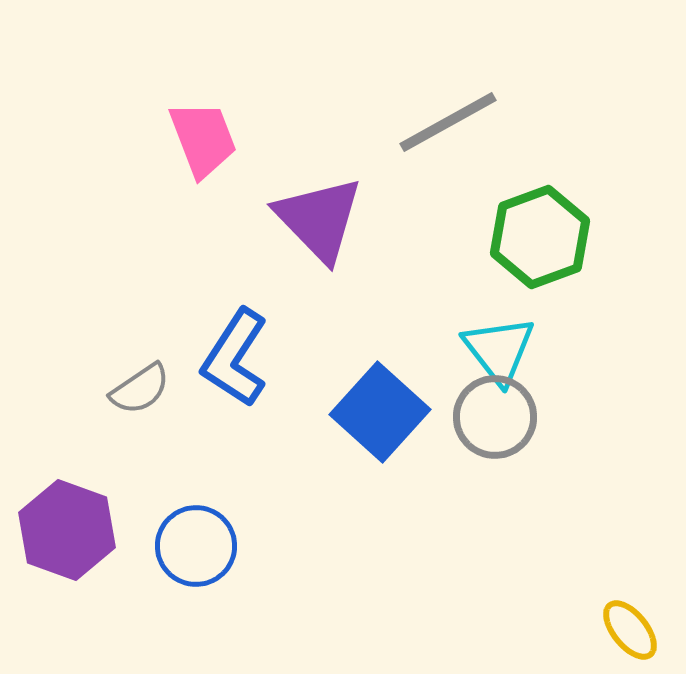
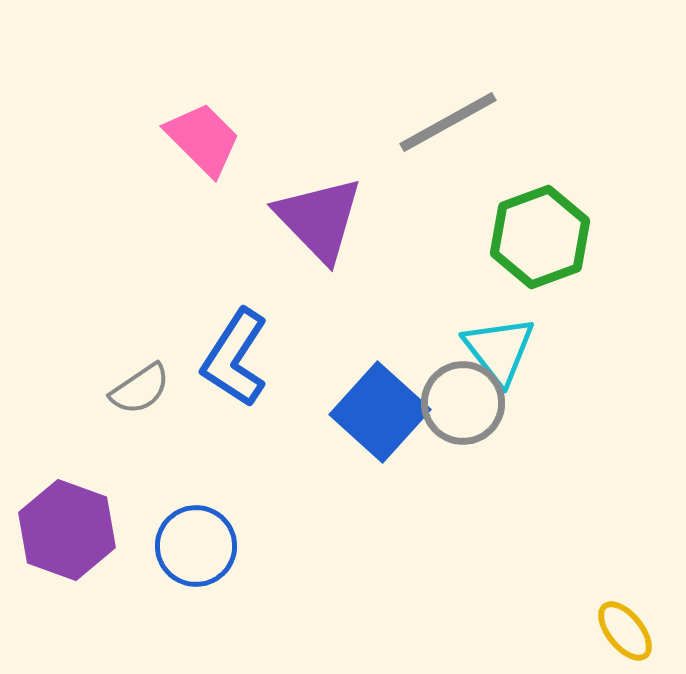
pink trapezoid: rotated 24 degrees counterclockwise
gray circle: moved 32 px left, 14 px up
yellow ellipse: moved 5 px left, 1 px down
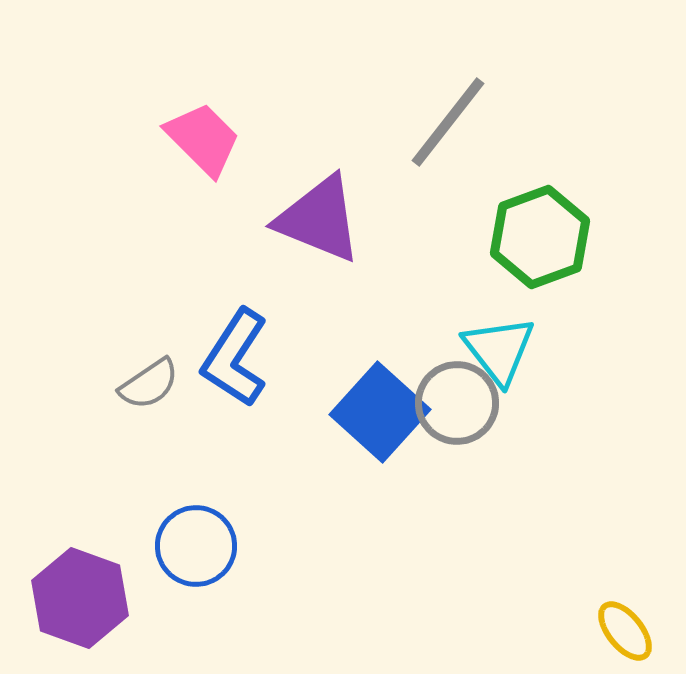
gray line: rotated 23 degrees counterclockwise
purple triangle: rotated 24 degrees counterclockwise
gray semicircle: moved 9 px right, 5 px up
gray circle: moved 6 px left
purple hexagon: moved 13 px right, 68 px down
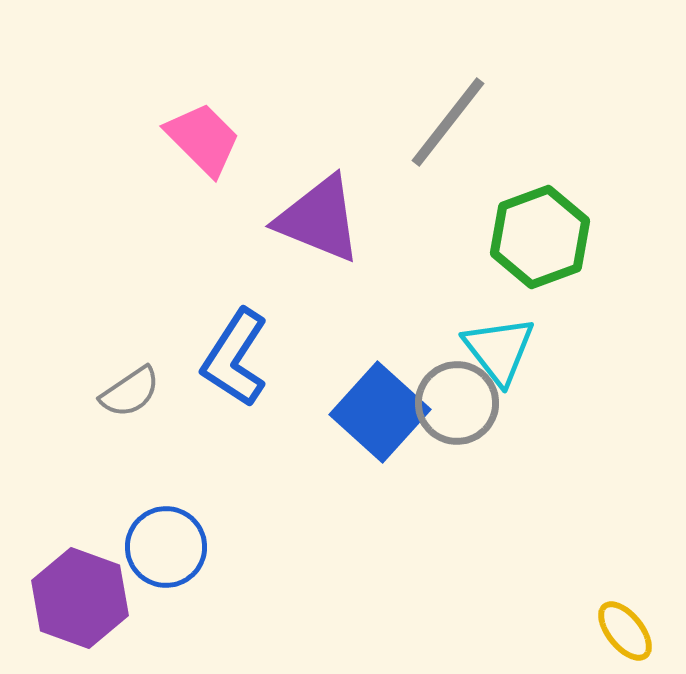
gray semicircle: moved 19 px left, 8 px down
blue circle: moved 30 px left, 1 px down
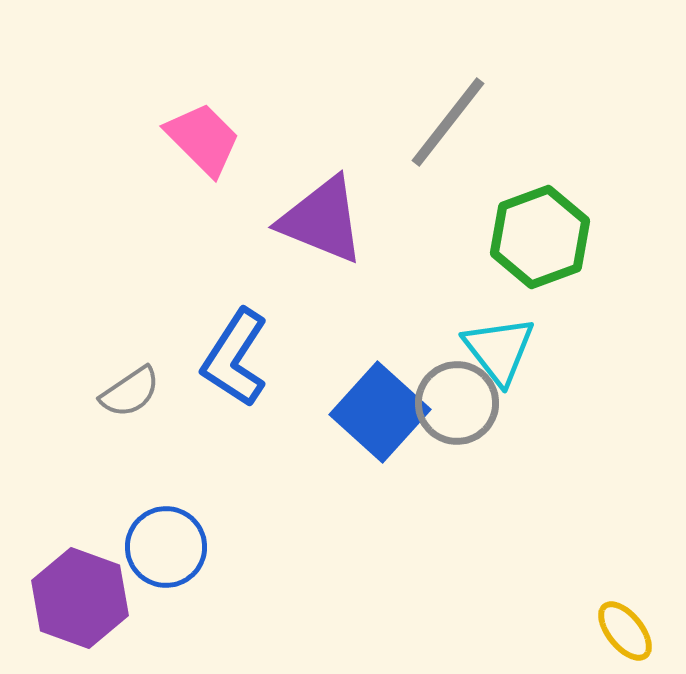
purple triangle: moved 3 px right, 1 px down
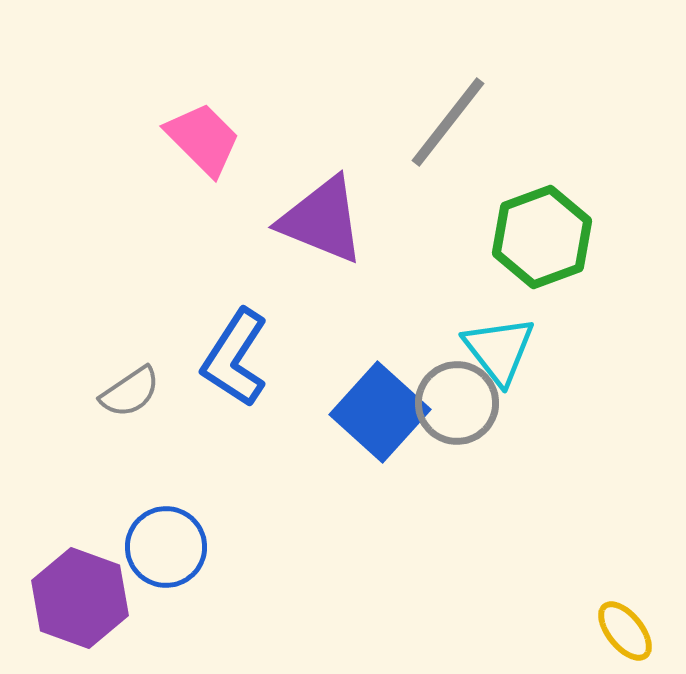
green hexagon: moved 2 px right
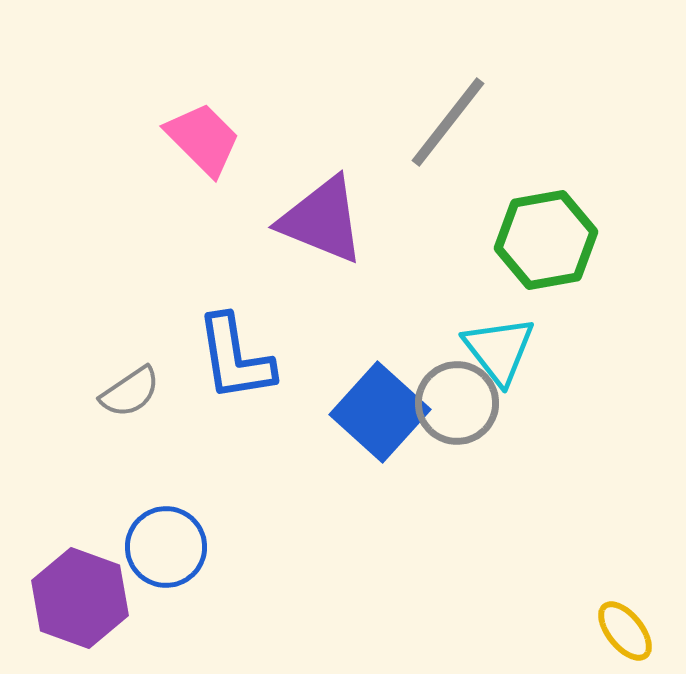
green hexagon: moved 4 px right, 3 px down; rotated 10 degrees clockwise
blue L-shape: rotated 42 degrees counterclockwise
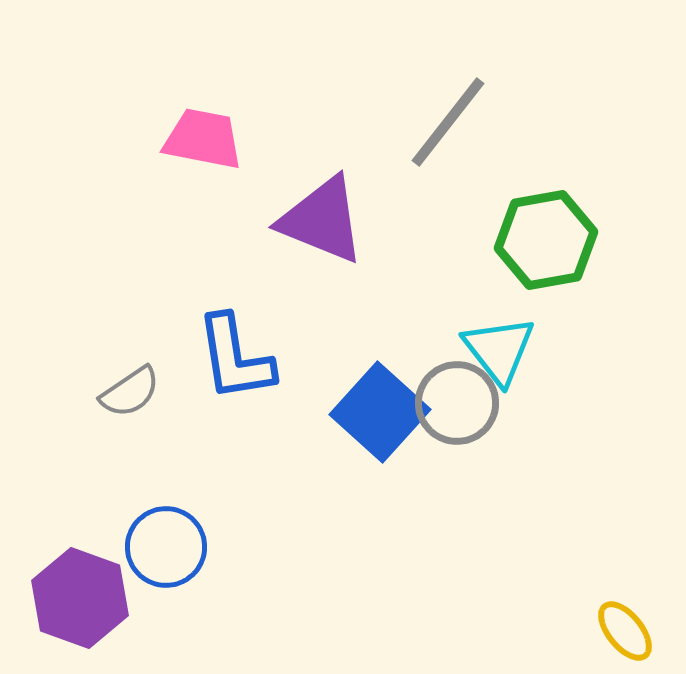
pink trapezoid: rotated 34 degrees counterclockwise
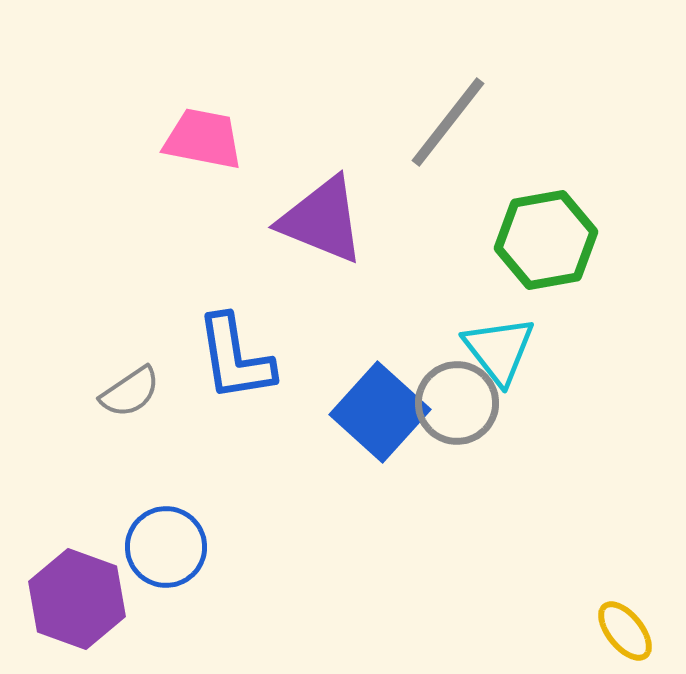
purple hexagon: moved 3 px left, 1 px down
